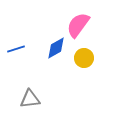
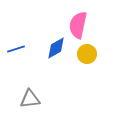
pink semicircle: rotated 24 degrees counterclockwise
yellow circle: moved 3 px right, 4 px up
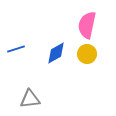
pink semicircle: moved 9 px right
blue diamond: moved 5 px down
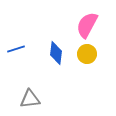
pink semicircle: rotated 16 degrees clockwise
blue diamond: rotated 55 degrees counterclockwise
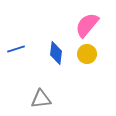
pink semicircle: rotated 12 degrees clockwise
gray triangle: moved 11 px right
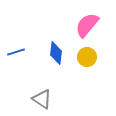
blue line: moved 3 px down
yellow circle: moved 3 px down
gray triangle: moved 1 px right; rotated 40 degrees clockwise
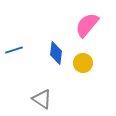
blue line: moved 2 px left, 2 px up
yellow circle: moved 4 px left, 6 px down
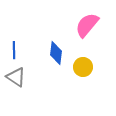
blue line: rotated 72 degrees counterclockwise
yellow circle: moved 4 px down
gray triangle: moved 26 px left, 22 px up
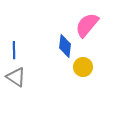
blue diamond: moved 9 px right, 7 px up
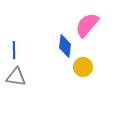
gray triangle: rotated 25 degrees counterclockwise
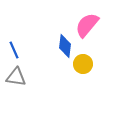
blue line: rotated 24 degrees counterclockwise
yellow circle: moved 3 px up
